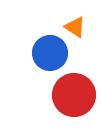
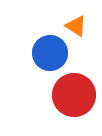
orange triangle: moved 1 px right, 1 px up
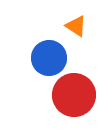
blue circle: moved 1 px left, 5 px down
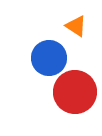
red circle: moved 1 px right, 3 px up
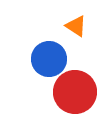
blue circle: moved 1 px down
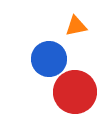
orange triangle: rotated 45 degrees counterclockwise
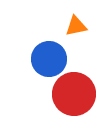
red circle: moved 1 px left, 2 px down
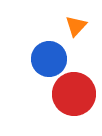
orange triangle: rotated 35 degrees counterclockwise
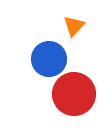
orange triangle: moved 2 px left
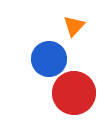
red circle: moved 1 px up
